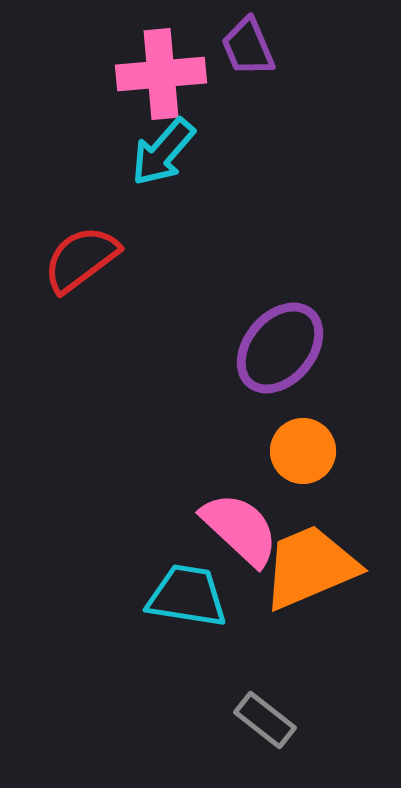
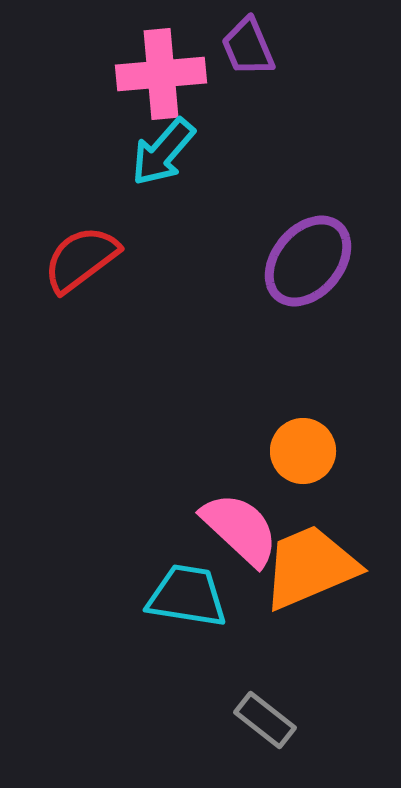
purple ellipse: moved 28 px right, 87 px up
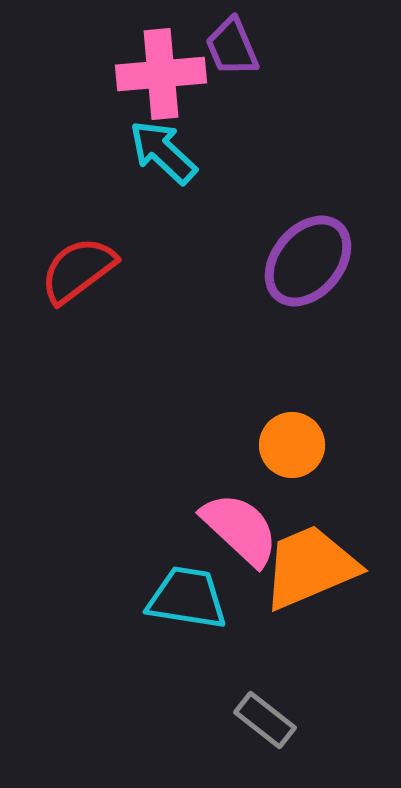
purple trapezoid: moved 16 px left
cyan arrow: rotated 92 degrees clockwise
red semicircle: moved 3 px left, 11 px down
orange circle: moved 11 px left, 6 px up
cyan trapezoid: moved 2 px down
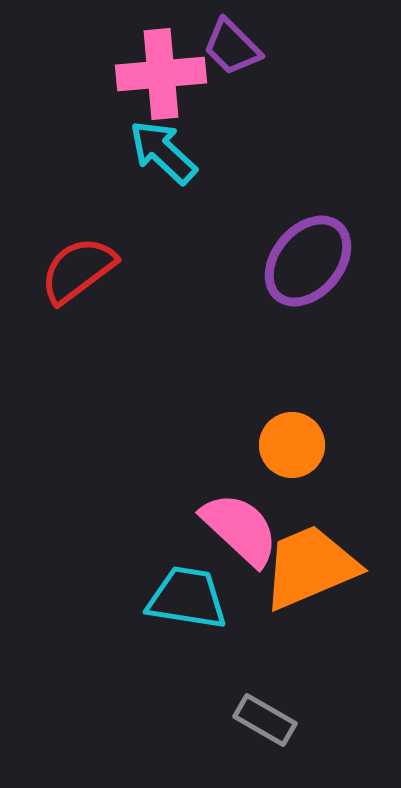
purple trapezoid: rotated 22 degrees counterclockwise
gray rectangle: rotated 8 degrees counterclockwise
